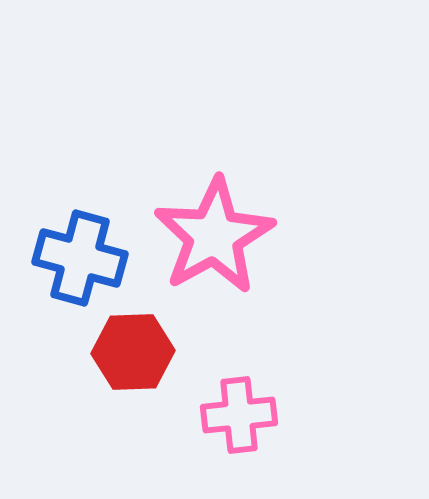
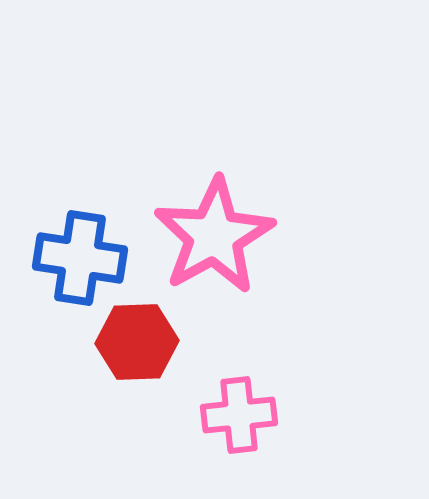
blue cross: rotated 6 degrees counterclockwise
red hexagon: moved 4 px right, 10 px up
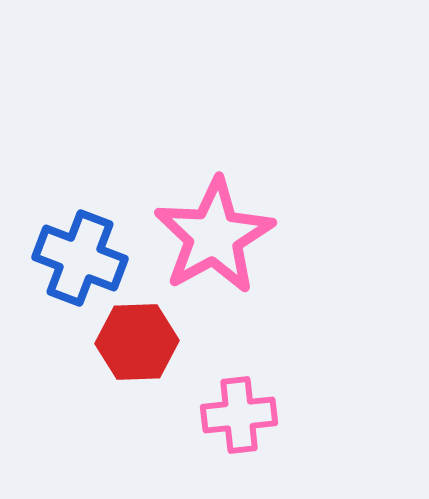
blue cross: rotated 12 degrees clockwise
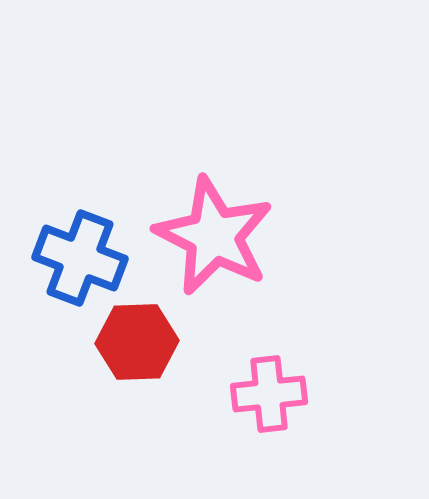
pink star: rotated 16 degrees counterclockwise
pink cross: moved 30 px right, 21 px up
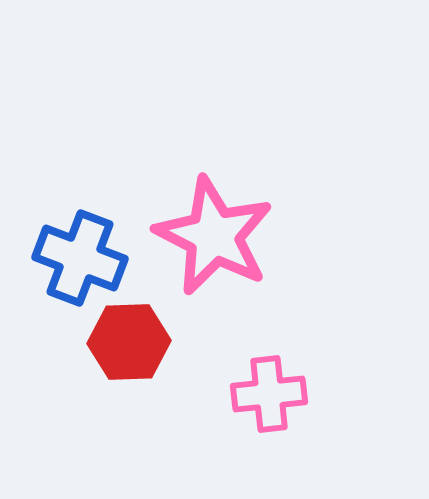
red hexagon: moved 8 px left
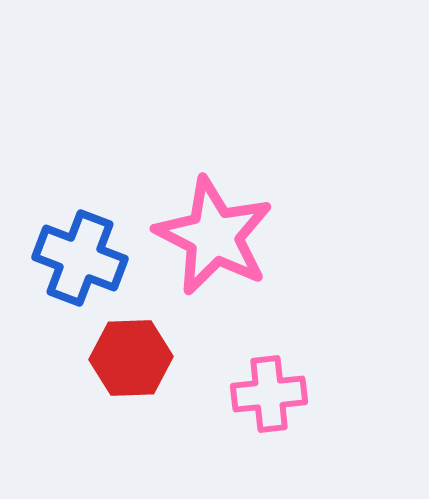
red hexagon: moved 2 px right, 16 px down
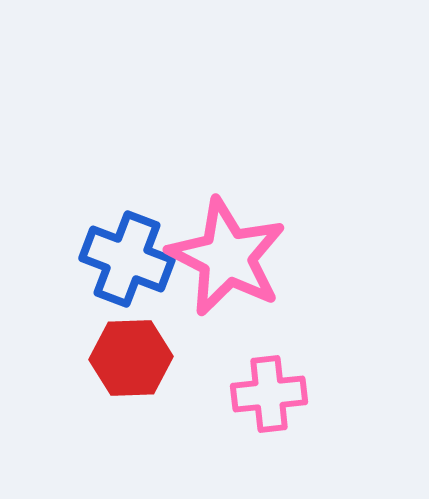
pink star: moved 13 px right, 21 px down
blue cross: moved 47 px right, 1 px down
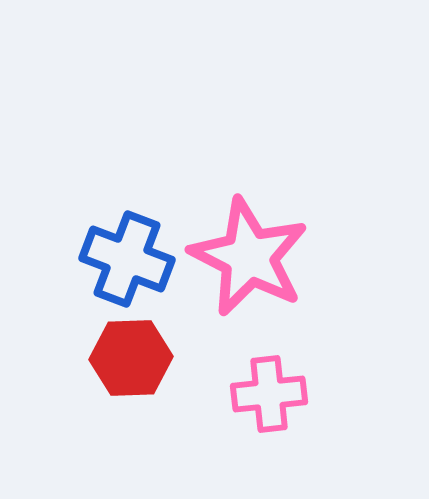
pink star: moved 22 px right
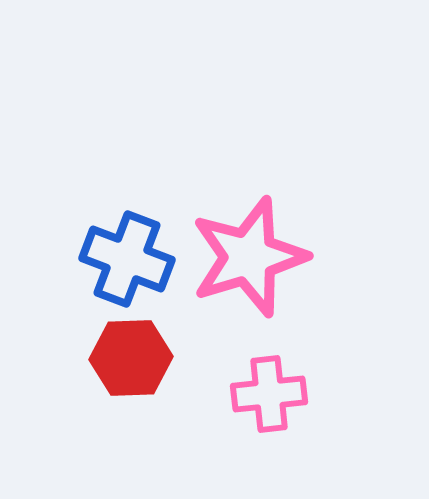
pink star: rotated 28 degrees clockwise
